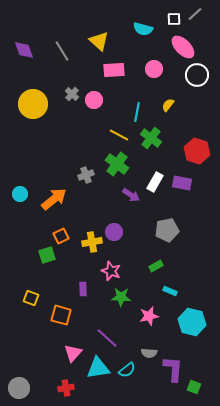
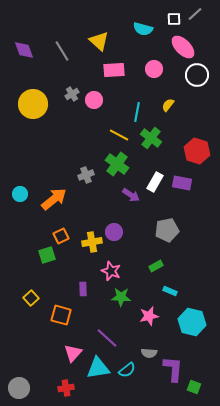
gray cross at (72, 94): rotated 16 degrees clockwise
yellow square at (31, 298): rotated 28 degrees clockwise
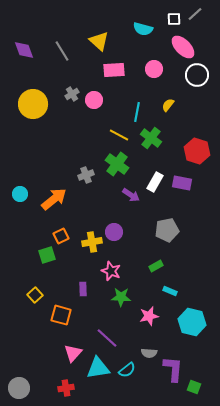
yellow square at (31, 298): moved 4 px right, 3 px up
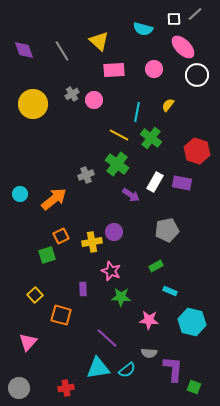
pink star at (149, 316): moved 4 px down; rotated 18 degrees clockwise
pink triangle at (73, 353): moved 45 px left, 11 px up
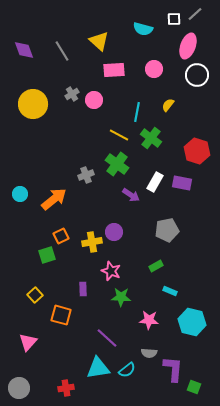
pink ellipse at (183, 47): moved 5 px right, 1 px up; rotated 65 degrees clockwise
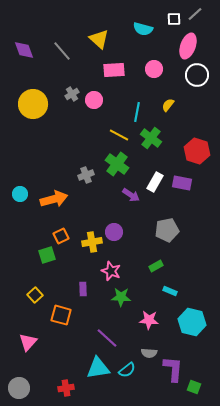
yellow triangle at (99, 41): moved 2 px up
gray line at (62, 51): rotated 10 degrees counterclockwise
orange arrow at (54, 199): rotated 24 degrees clockwise
